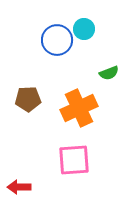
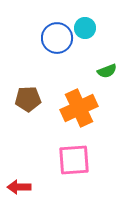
cyan circle: moved 1 px right, 1 px up
blue circle: moved 2 px up
green semicircle: moved 2 px left, 2 px up
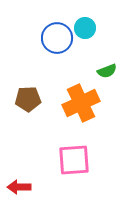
orange cross: moved 2 px right, 5 px up
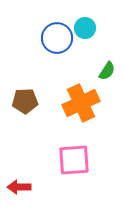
green semicircle: rotated 36 degrees counterclockwise
brown pentagon: moved 3 px left, 2 px down
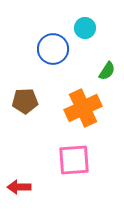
blue circle: moved 4 px left, 11 px down
orange cross: moved 2 px right, 5 px down
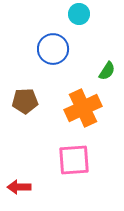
cyan circle: moved 6 px left, 14 px up
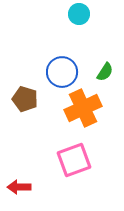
blue circle: moved 9 px right, 23 px down
green semicircle: moved 2 px left, 1 px down
brown pentagon: moved 2 px up; rotated 20 degrees clockwise
pink square: rotated 16 degrees counterclockwise
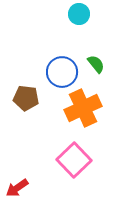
green semicircle: moved 9 px left, 8 px up; rotated 72 degrees counterclockwise
brown pentagon: moved 1 px right, 1 px up; rotated 10 degrees counterclockwise
pink square: rotated 24 degrees counterclockwise
red arrow: moved 2 px left, 1 px down; rotated 35 degrees counterclockwise
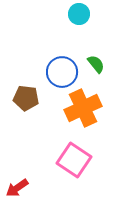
pink square: rotated 12 degrees counterclockwise
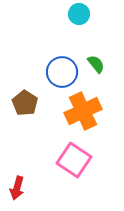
brown pentagon: moved 1 px left, 5 px down; rotated 25 degrees clockwise
orange cross: moved 3 px down
red arrow: rotated 40 degrees counterclockwise
